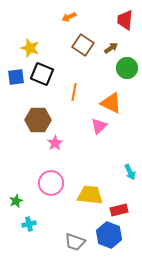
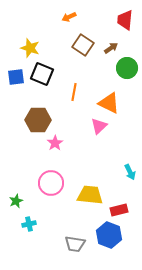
orange triangle: moved 2 px left
gray trapezoid: moved 2 px down; rotated 10 degrees counterclockwise
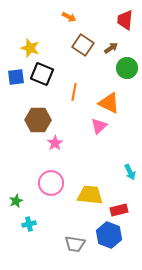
orange arrow: rotated 128 degrees counterclockwise
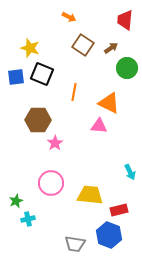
pink triangle: rotated 48 degrees clockwise
cyan cross: moved 1 px left, 5 px up
